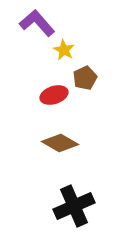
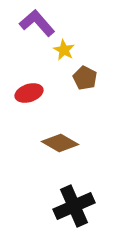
brown pentagon: rotated 20 degrees counterclockwise
red ellipse: moved 25 px left, 2 px up
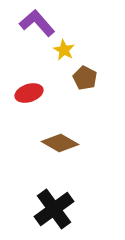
black cross: moved 20 px left, 3 px down; rotated 12 degrees counterclockwise
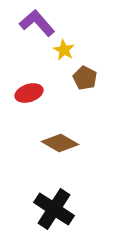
black cross: rotated 21 degrees counterclockwise
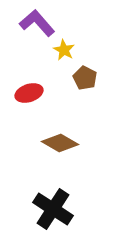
black cross: moved 1 px left
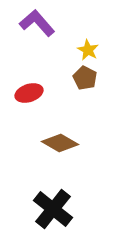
yellow star: moved 24 px right
black cross: rotated 6 degrees clockwise
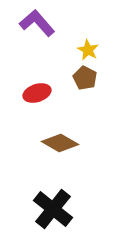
red ellipse: moved 8 px right
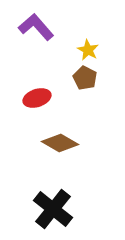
purple L-shape: moved 1 px left, 4 px down
red ellipse: moved 5 px down
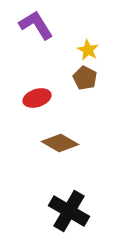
purple L-shape: moved 2 px up; rotated 9 degrees clockwise
black cross: moved 16 px right, 2 px down; rotated 9 degrees counterclockwise
